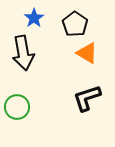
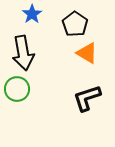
blue star: moved 2 px left, 4 px up
green circle: moved 18 px up
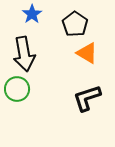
black arrow: moved 1 px right, 1 px down
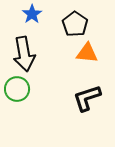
orange triangle: rotated 25 degrees counterclockwise
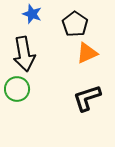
blue star: rotated 18 degrees counterclockwise
orange triangle: rotated 30 degrees counterclockwise
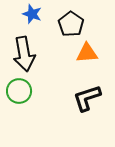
black pentagon: moved 4 px left
orange triangle: rotated 20 degrees clockwise
green circle: moved 2 px right, 2 px down
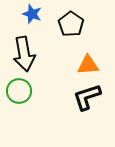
orange triangle: moved 1 px right, 12 px down
black L-shape: moved 1 px up
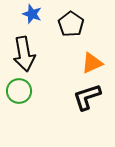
orange triangle: moved 4 px right, 2 px up; rotated 20 degrees counterclockwise
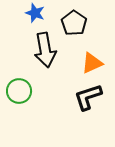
blue star: moved 3 px right, 1 px up
black pentagon: moved 3 px right, 1 px up
black arrow: moved 21 px right, 4 px up
black L-shape: moved 1 px right
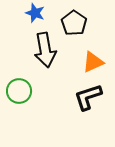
orange triangle: moved 1 px right, 1 px up
